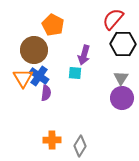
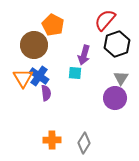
red semicircle: moved 8 px left, 1 px down
black hexagon: moved 6 px left; rotated 20 degrees counterclockwise
brown circle: moved 5 px up
purple semicircle: rotated 14 degrees counterclockwise
purple circle: moved 7 px left
gray diamond: moved 4 px right, 3 px up
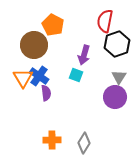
red semicircle: moved 1 px down; rotated 30 degrees counterclockwise
cyan square: moved 1 px right, 2 px down; rotated 16 degrees clockwise
gray triangle: moved 2 px left, 1 px up
purple circle: moved 1 px up
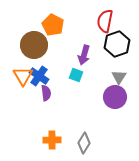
orange triangle: moved 2 px up
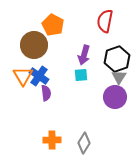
black hexagon: moved 15 px down
cyan square: moved 5 px right; rotated 24 degrees counterclockwise
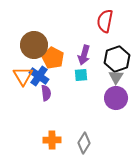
orange pentagon: moved 33 px down
gray triangle: moved 3 px left
purple circle: moved 1 px right, 1 px down
